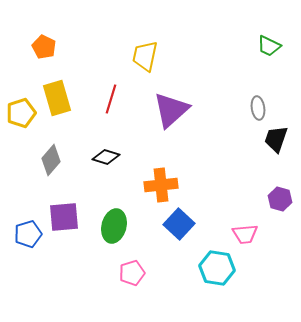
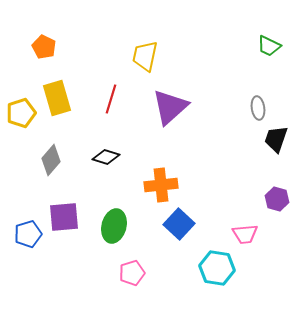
purple triangle: moved 1 px left, 3 px up
purple hexagon: moved 3 px left
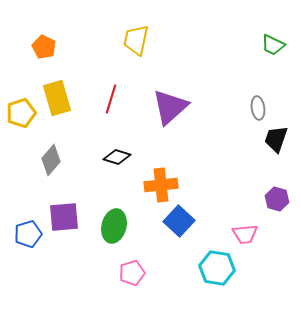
green trapezoid: moved 4 px right, 1 px up
yellow trapezoid: moved 9 px left, 16 px up
black diamond: moved 11 px right
blue square: moved 3 px up
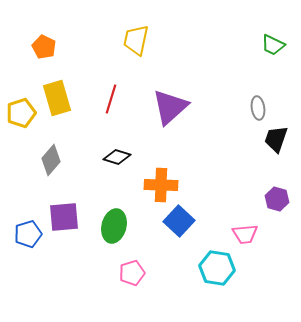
orange cross: rotated 8 degrees clockwise
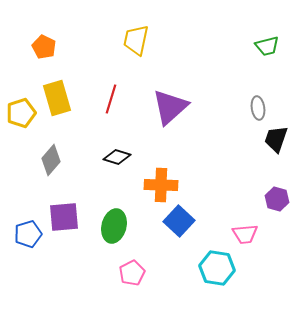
green trapezoid: moved 6 px left, 1 px down; rotated 40 degrees counterclockwise
pink pentagon: rotated 10 degrees counterclockwise
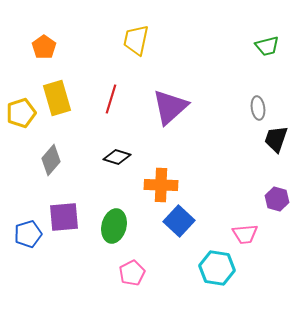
orange pentagon: rotated 10 degrees clockwise
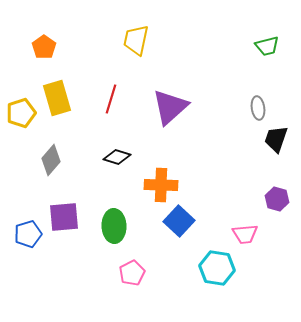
green ellipse: rotated 16 degrees counterclockwise
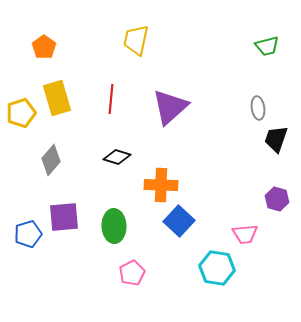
red line: rotated 12 degrees counterclockwise
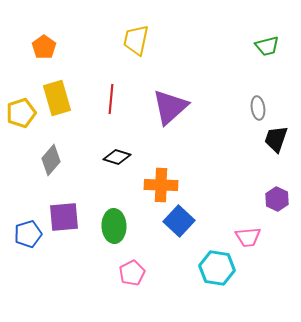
purple hexagon: rotated 10 degrees clockwise
pink trapezoid: moved 3 px right, 3 px down
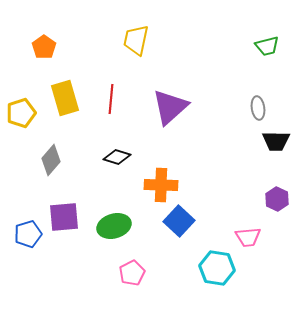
yellow rectangle: moved 8 px right
black trapezoid: moved 2 px down; rotated 108 degrees counterclockwise
green ellipse: rotated 76 degrees clockwise
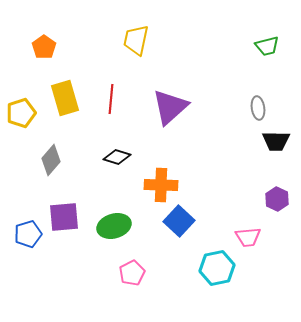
cyan hexagon: rotated 20 degrees counterclockwise
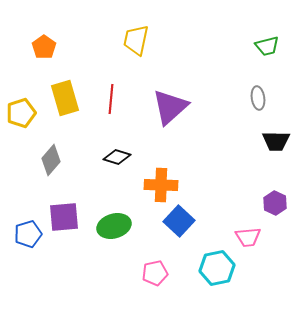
gray ellipse: moved 10 px up
purple hexagon: moved 2 px left, 4 px down
pink pentagon: moved 23 px right; rotated 15 degrees clockwise
